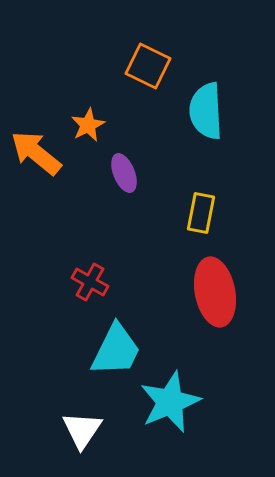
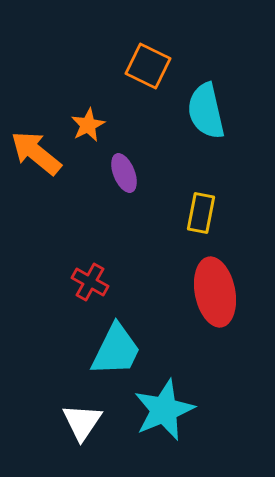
cyan semicircle: rotated 10 degrees counterclockwise
cyan star: moved 6 px left, 8 px down
white triangle: moved 8 px up
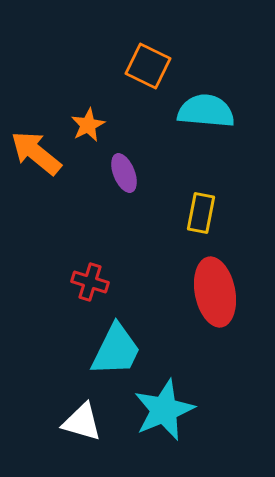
cyan semicircle: rotated 108 degrees clockwise
red cross: rotated 12 degrees counterclockwise
white triangle: rotated 48 degrees counterclockwise
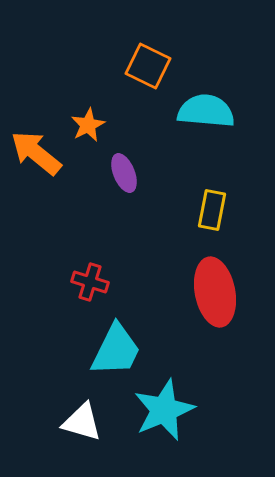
yellow rectangle: moved 11 px right, 3 px up
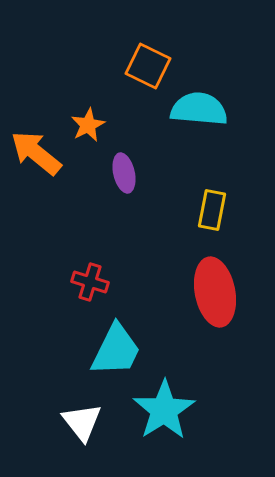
cyan semicircle: moved 7 px left, 2 px up
purple ellipse: rotated 9 degrees clockwise
cyan star: rotated 10 degrees counterclockwise
white triangle: rotated 36 degrees clockwise
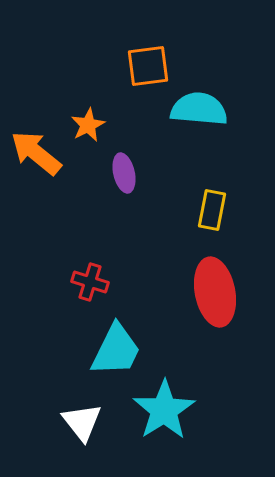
orange square: rotated 33 degrees counterclockwise
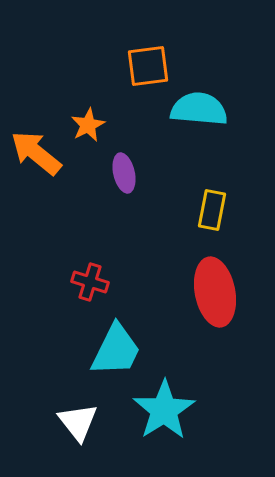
white triangle: moved 4 px left
